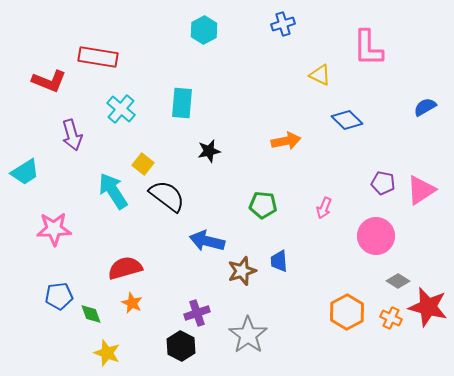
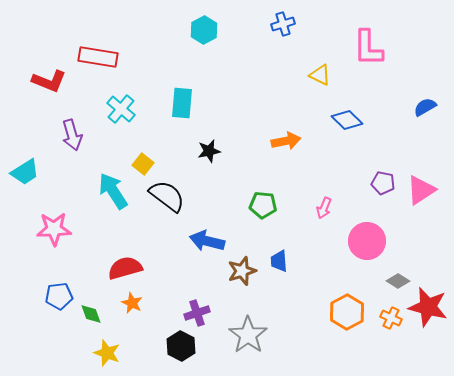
pink circle: moved 9 px left, 5 px down
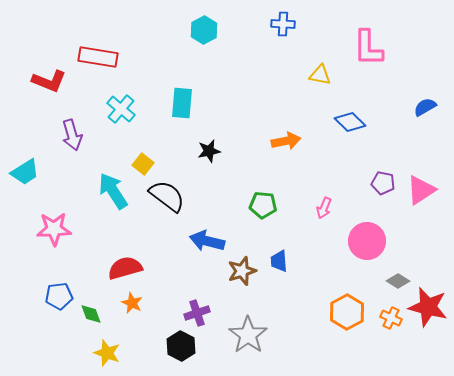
blue cross: rotated 20 degrees clockwise
yellow triangle: rotated 15 degrees counterclockwise
blue diamond: moved 3 px right, 2 px down
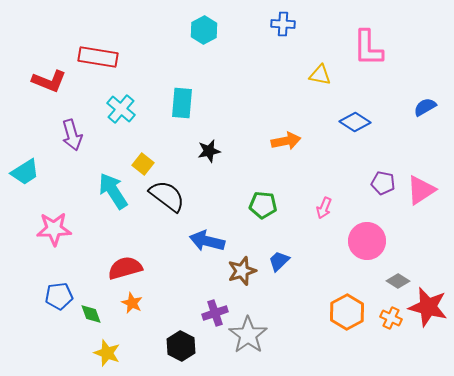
blue diamond: moved 5 px right; rotated 12 degrees counterclockwise
blue trapezoid: rotated 50 degrees clockwise
purple cross: moved 18 px right
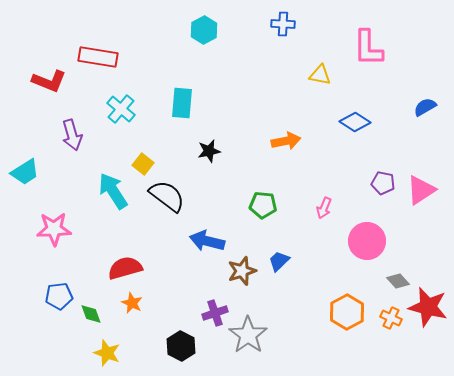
gray diamond: rotated 15 degrees clockwise
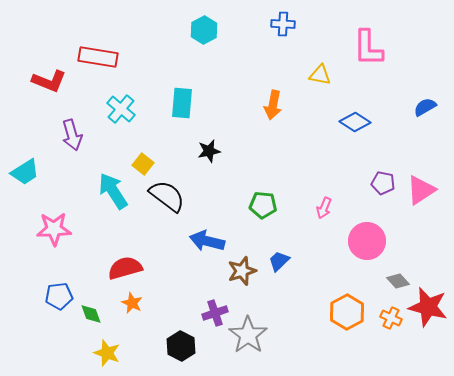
orange arrow: moved 13 px left, 36 px up; rotated 112 degrees clockwise
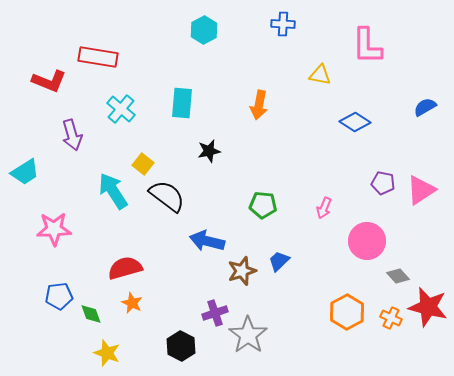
pink L-shape: moved 1 px left, 2 px up
orange arrow: moved 14 px left
gray diamond: moved 5 px up
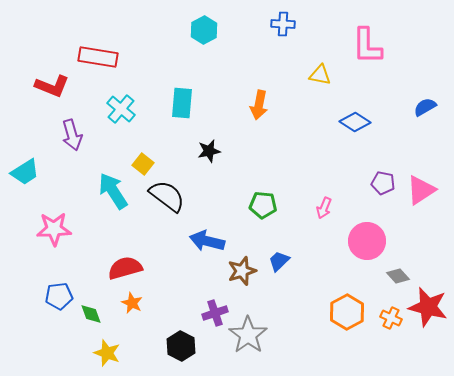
red L-shape: moved 3 px right, 5 px down
